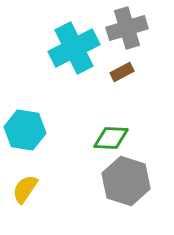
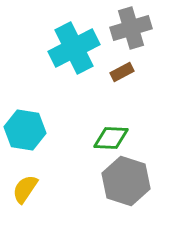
gray cross: moved 4 px right
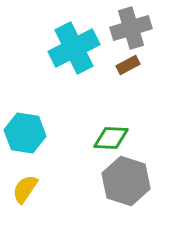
brown rectangle: moved 6 px right, 7 px up
cyan hexagon: moved 3 px down
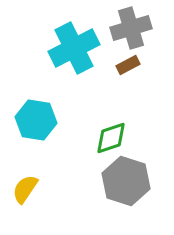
cyan hexagon: moved 11 px right, 13 px up
green diamond: rotated 21 degrees counterclockwise
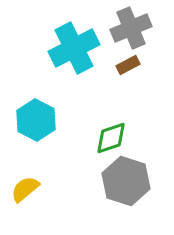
gray cross: rotated 6 degrees counterclockwise
cyan hexagon: rotated 18 degrees clockwise
yellow semicircle: rotated 16 degrees clockwise
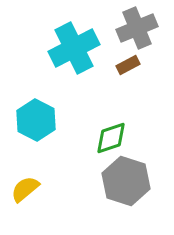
gray cross: moved 6 px right
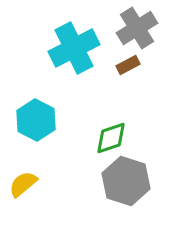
gray cross: rotated 9 degrees counterclockwise
yellow semicircle: moved 2 px left, 5 px up
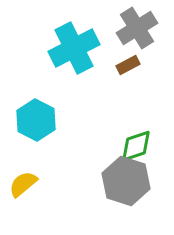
green diamond: moved 25 px right, 8 px down
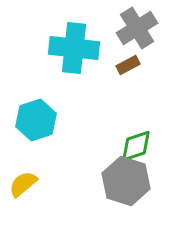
cyan cross: rotated 33 degrees clockwise
cyan hexagon: rotated 15 degrees clockwise
